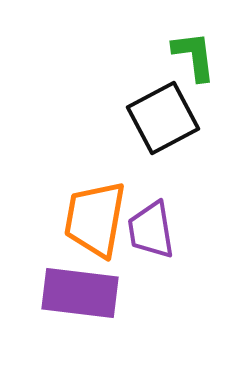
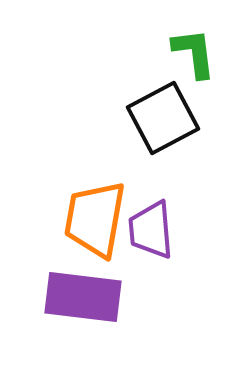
green L-shape: moved 3 px up
purple trapezoid: rotated 4 degrees clockwise
purple rectangle: moved 3 px right, 4 px down
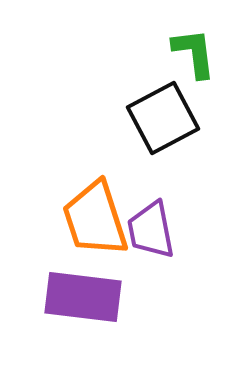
orange trapezoid: rotated 28 degrees counterclockwise
purple trapezoid: rotated 6 degrees counterclockwise
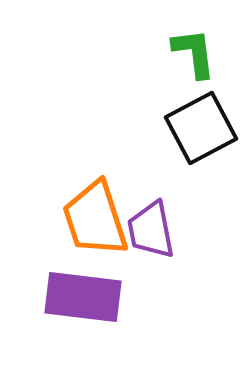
black square: moved 38 px right, 10 px down
